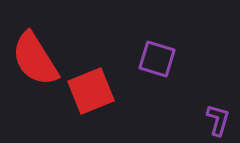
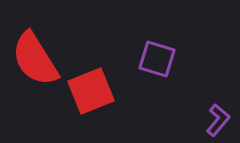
purple L-shape: rotated 24 degrees clockwise
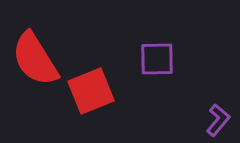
purple square: rotated 18 degrees counterclockwise
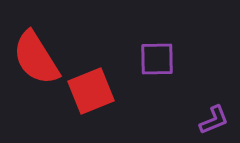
red semicircle: moved 1 px right, 1 px up
purple L-shape: moved 4 px left; rotated 28 degrees clockwise
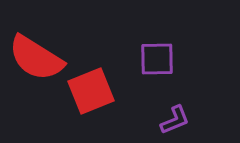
red semicircle: rotated 26 degrees counterclockwise
purple L-shape: moved 39 px left
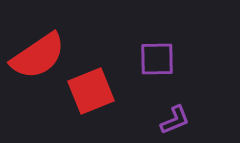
red semicircle: moved 2 px right, 2 px up; rotated 66 degrees counterclockwise
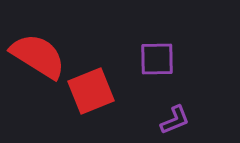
red semicircle: rotated 114 degrees counterclockwise
